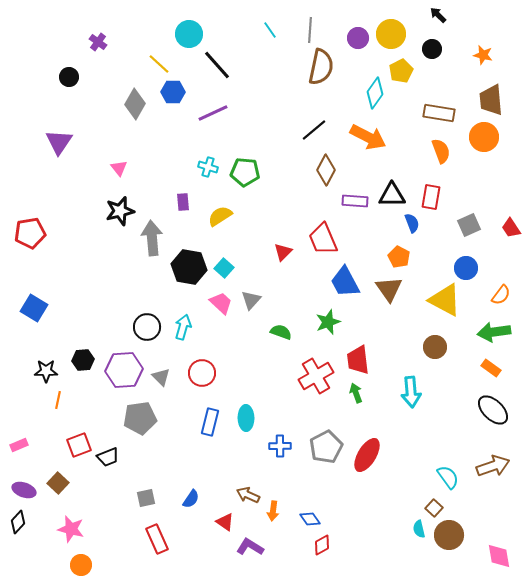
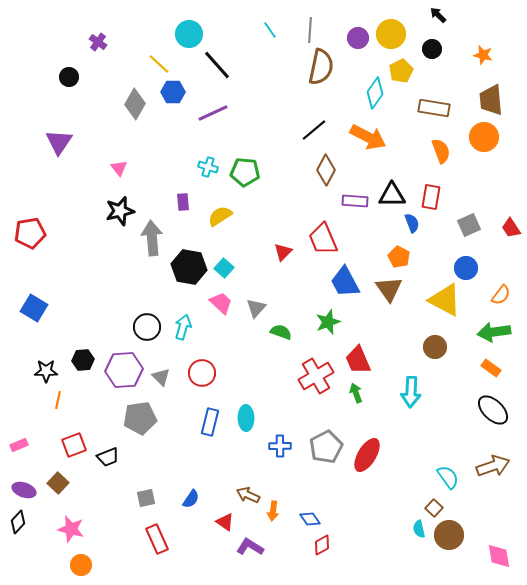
brown rectangle at (439, 113): moved 5 px left, 5 px up
gray triangle at (251, 300): moved 5 px right, 8 px down
red trapezoid at (358, 360): rotated 16 degrees counterclockwise
cyan arrow at (411, 392): rotated 8 degrees clockwise
red square at (79, 445): moved 5 px left
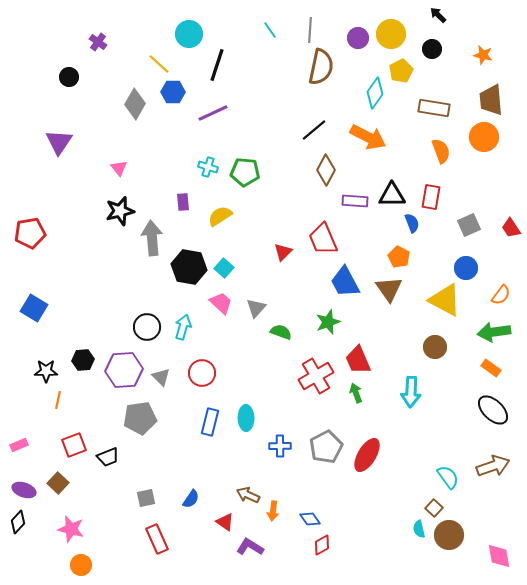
black line at (217, 65): rotated 60 degrees clockwise
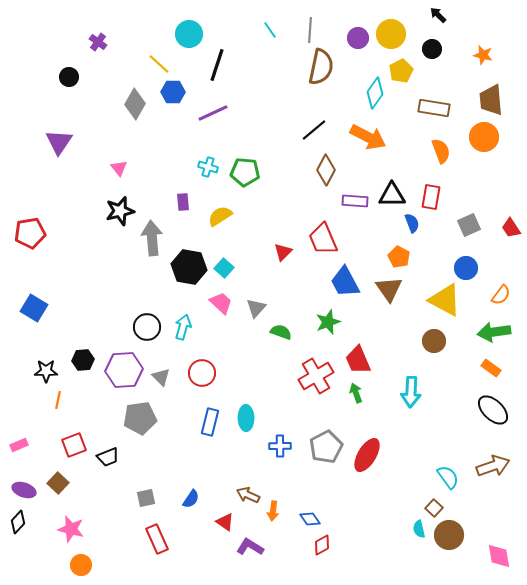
brown circle at (435, 347): moved 1 px left, 6 px up
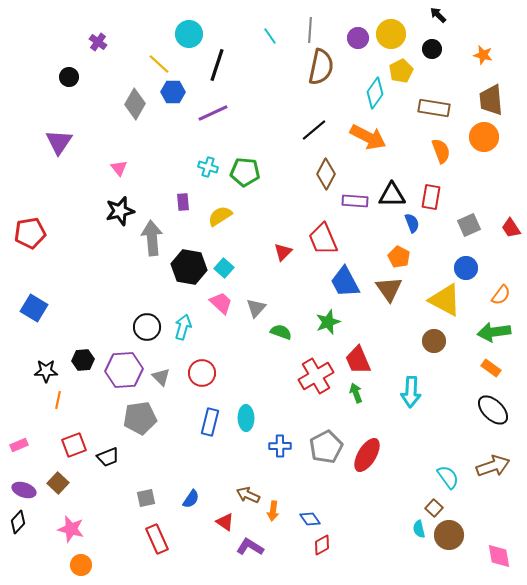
cyan line at (270, 30): moved 6 px down
brown diamond at (326, 170): moved 4 px down
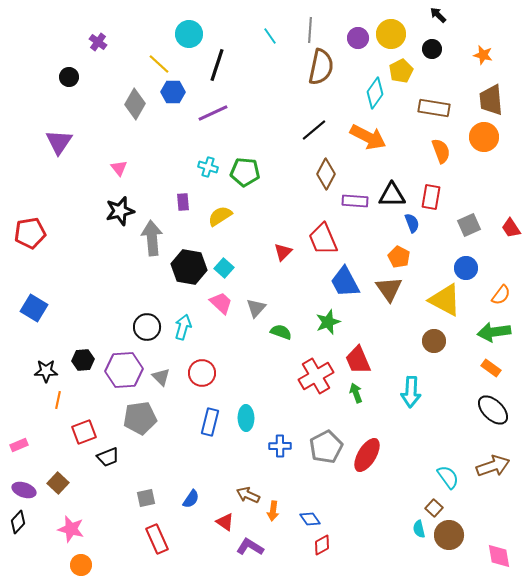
red square at (74, 445): moved 10 px right, 13 px up
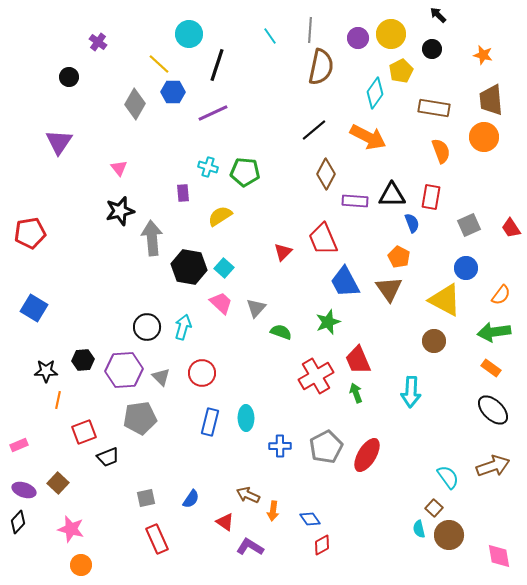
purple rectangle at (183, 202): moved 9 px up
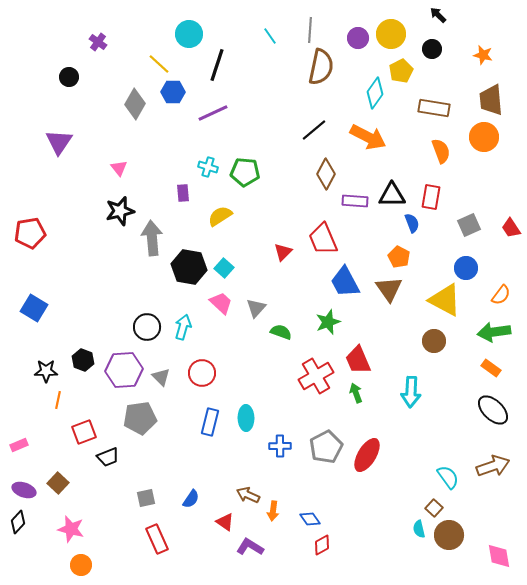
black hexagon at (83, 360): rotated 25 degrees clockwise
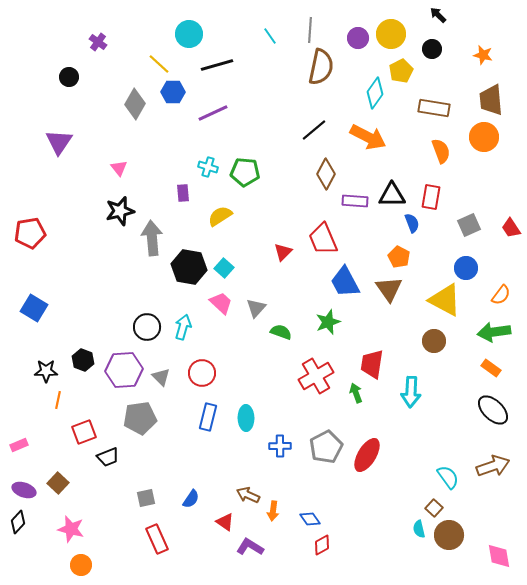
black line at (217, 65): rotated 56 degrees clockwise
red trapezoid at (358, 360): moved 14 px right, 4 px down; rotated 32 degrees clockwise
blue rectangle at (210, 422): moved 2 px left, 5 px up
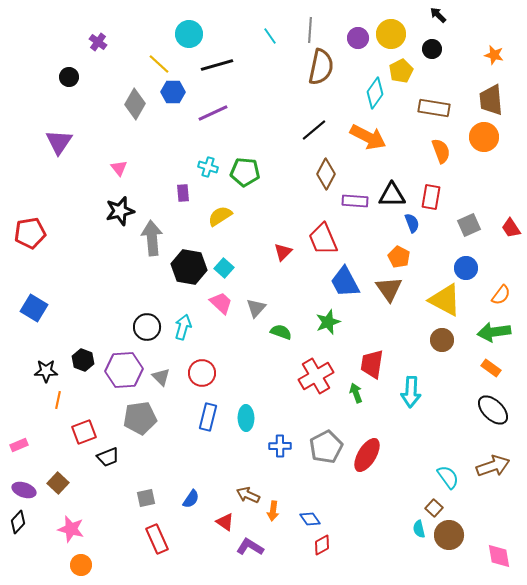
orange star at (483, 55): moved 11 px right
brown circle at (434, 341): moved 8 px right, 1 px up
